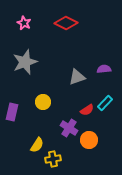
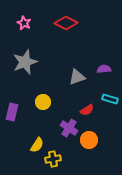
cyan rectangle: moved 5 px right, 4 px up; rotated 63 degrees clockwise
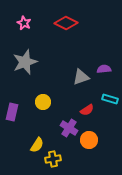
gray triangle: moved 4 px right
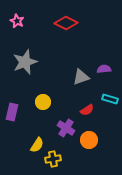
pink star: moved 7 px left, 2 px up
purple cross: moved 3 px left
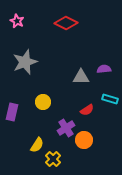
gray triangle: rotated 18 degrees clockwise
purple cross: rotated 24 degrees clockwise
orange circle: moved 5 px left
yellow cross: rotated 35 degrees counterclockwise
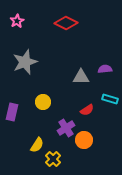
pink star: rotated 16 degrees clockwise
purple semicircle: moved 1 px right
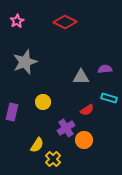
red diamond: moved 1 px left, 1 px up
cyan rectangle: moved 1 px left, 1 px up
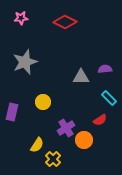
pink star: moved 4 px right, 3 px up; rotated 24 degrees clockwise
cyan rectangle: rotated 28 degrees clockwise
red semicircle: moved 13 px right, 10 px down
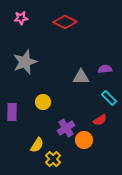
purple rectangle: rotated 12 degrees counterclockwise
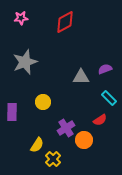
red diamond: rotated 55 degrees counterclockwise
purple semicircle: rotated 16 degrees counterclockwise
